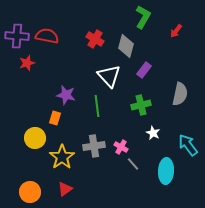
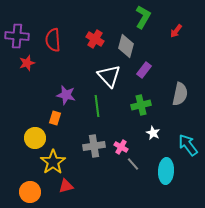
red semicircle: moved 6 px right, 4 px down; rotated 105 degrees counterclockwise
yellow star: moved 9 px left, 5 px down
red triangle: moved 1 px right, 3 px up; rotated 21 degrees clockwise
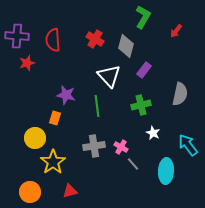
red triangle: moved 4 px right, 5 px down
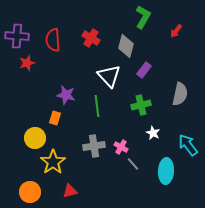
red cross: moved 4 px left, 1 px up
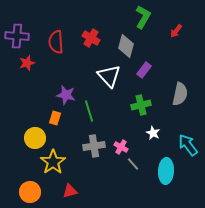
red semicircle: moved 3 px right, 2 px down
green line: moved 8 px left, 5 px down; rotated 10 degrees counterclockwise
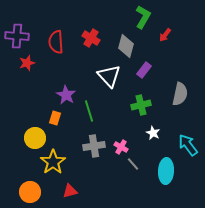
red arrow: moved 11 px left, 4 px down
purple star: rotated 18 degrees clockwise
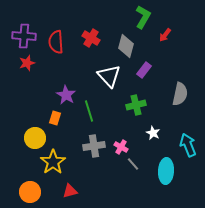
purple cross: moved 7 px right
green cross: moved 5 px left
cyan arrow: rotated 15 degrees clockwise
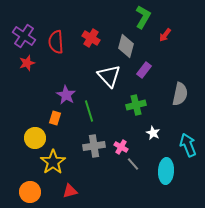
purple cross: rotated 30 degrees clockwise
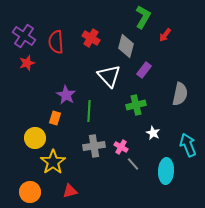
green line: rotated 20 degrees clockwise
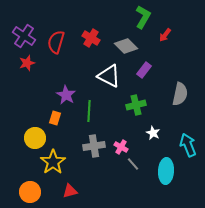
red semicircle: rotated 20 degrees clockwise
gray diamond: rotated 60 degrees counterclockwise
white triangle: rotated 20 degrees counterclockwise
